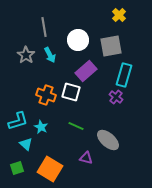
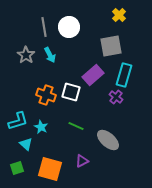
white circle: moved 9 px left, 13 px up
purple rectangle: moved 7 px right, 4 px down
purple triangle: moved 4 px left, 3 px down; rotated 40 degrees counterclockwise
orange square: rotated 15 degrees counterclockwise
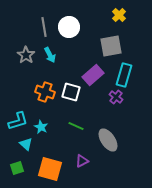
orange cross: moved 1 px left, 3 px up
gray ellipse: rotated 15 degrees clockwise
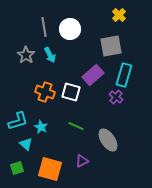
white circle: moved 1 px right, 2 px down
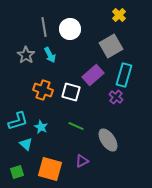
gray square: rotated 20 degrees counterclockwise
orange cross: moved 2 px left, 2 px up
green square: moved 4 px down
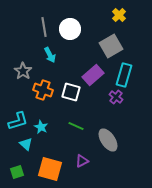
gray star: moved 3 px left, 16 px down
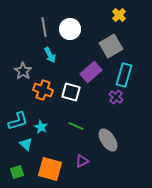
purple rectangle: moved 2 px left, 3 px up
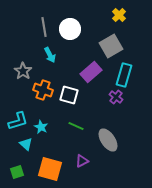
white square: moved 2 px left, 3 px down
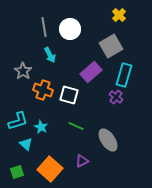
orange square: rotated 25 degrees clockwise
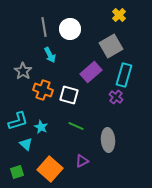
gray ellipse: rotated 30 degrees clockwise
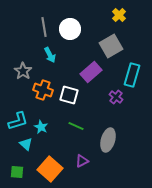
cyan rectangle: moved 8 px right
gray ellipse: rotated 20 degrees clockwise
green square: rotated 24 degrees clockwise
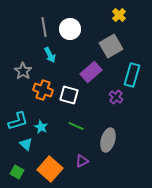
green square: rotated 24 degrees clockwise
